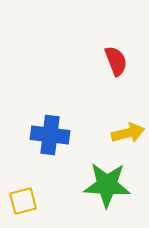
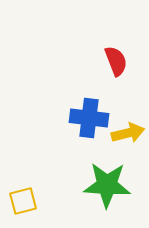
blue cross: moved 39 px right, 17 px up
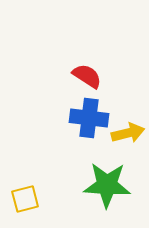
red semicircle: moved 29 px left, 15 px down; rotated 36 degrees counterclockwise
yellow square: moved 2 px right, 2 px up
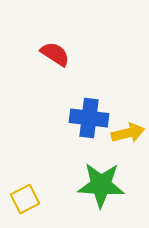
red semicircle: moved 32 px left, 22 px up
green star: moved 6 px left
yellow square: rotated 12 degrees counterclockwise
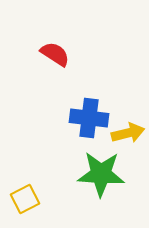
green star: moved 11 px up
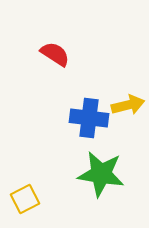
yellow arrow: moved 28 px up
green star: rotated 6 degrees clockwise
